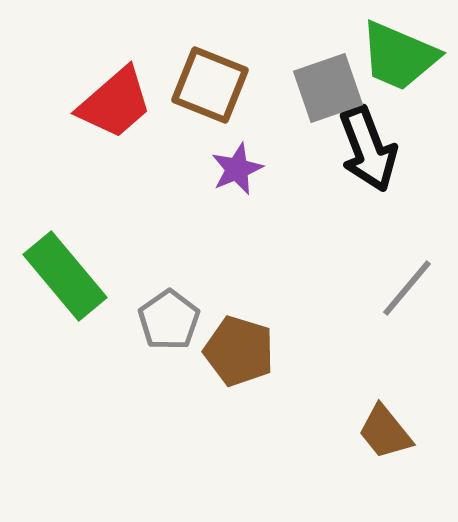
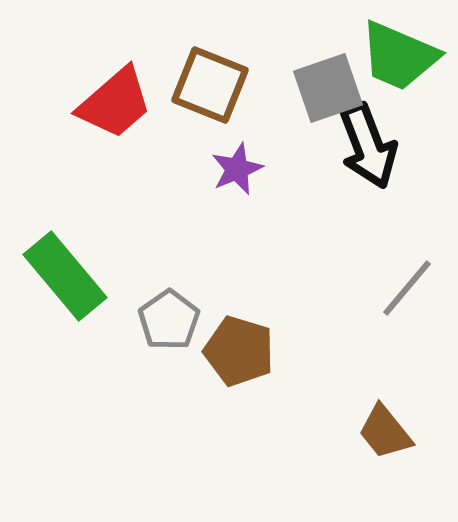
black arrow: moved 3 px up
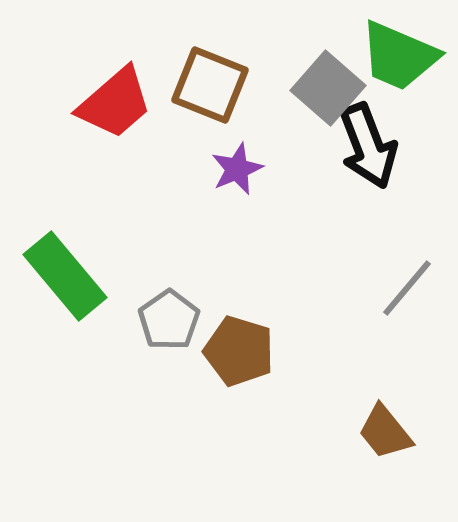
gray square: rotated 30 degrees counterclockwise
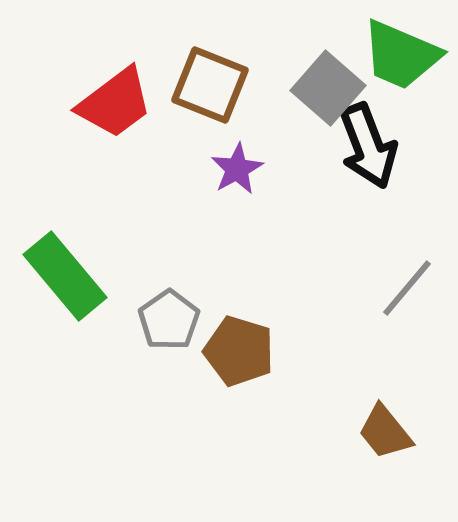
green trapezoid: moved 2 px right, 1 px up
red trapezoid: rotated 4 degrees clockwise
purple star: rotated 6 degrees counterclockwise
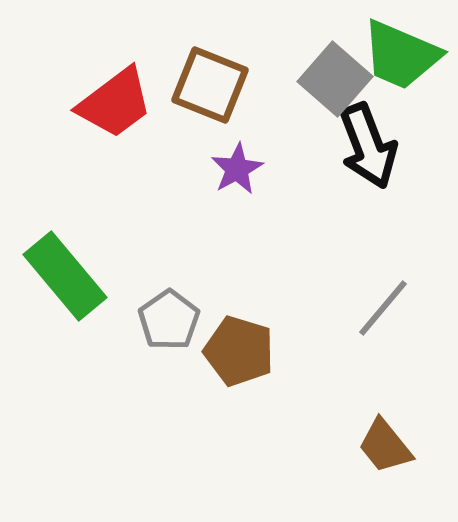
gray square: moved 7 px right, 9 px up
gray line: moved 24 px left, 20 px down
brown trapezoid: moved 14 px down
